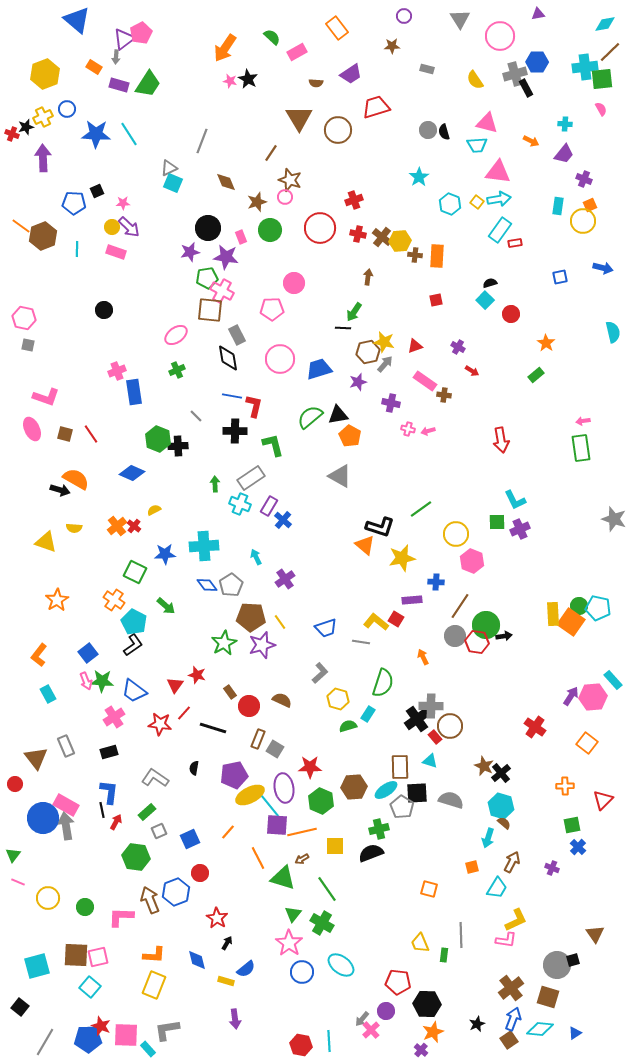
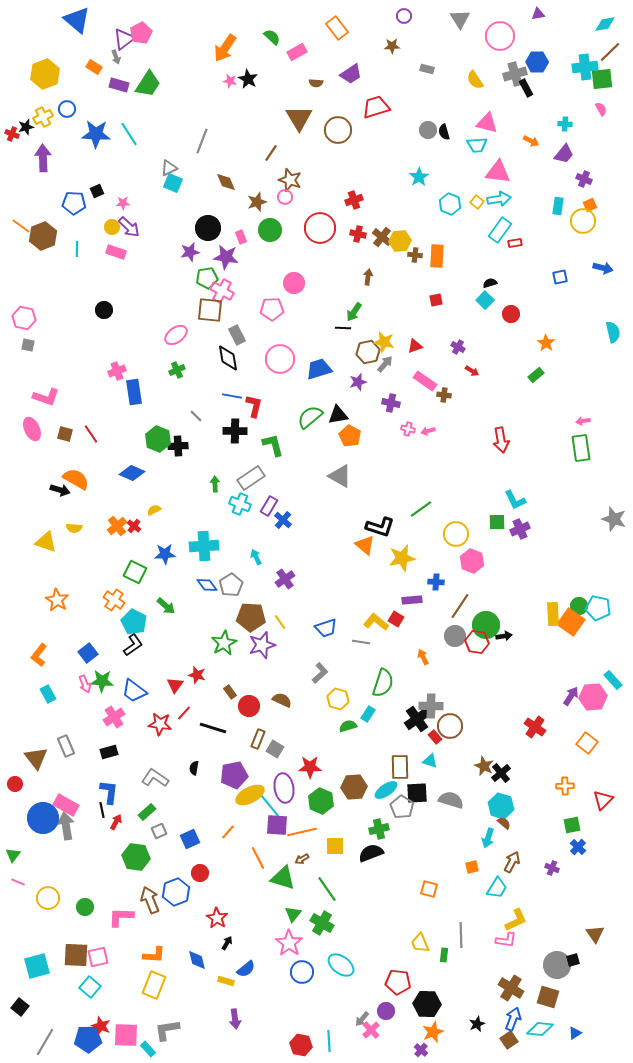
gray arrow at (116, 57): rotated 24 degrees counterclockwise
orange star at (57, 600): rotated 10 degrees counterclockwise
pink arrow at (86, 681): moved 1 px left, 3 px down
brown cross at (511, 988): rotated 20 degrees counterclockwise
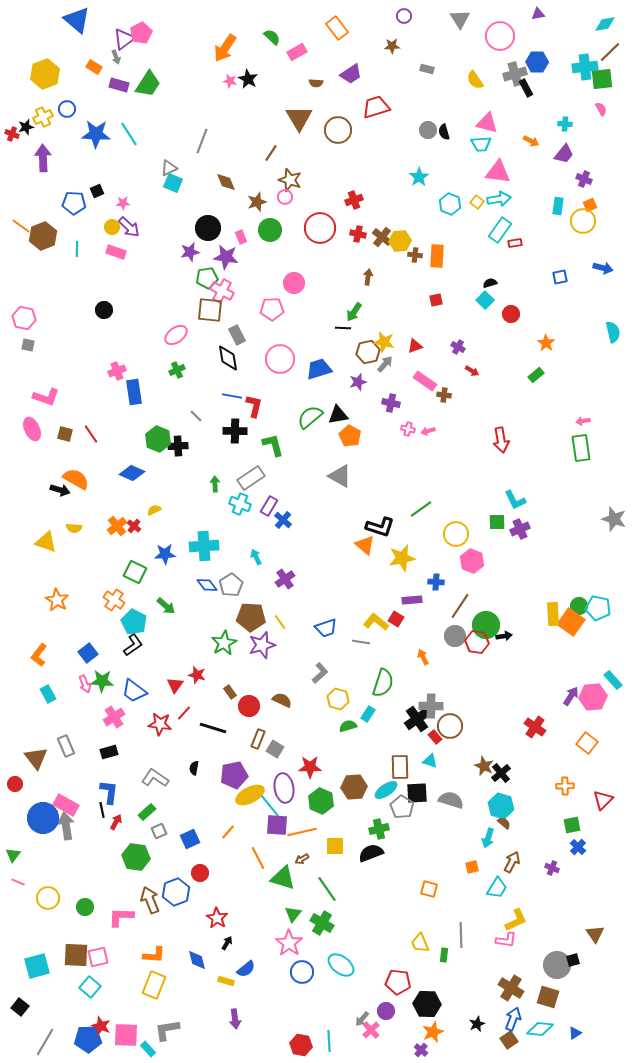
cyan trapezoid at (477, 145): moved 4 px right, 1 px up
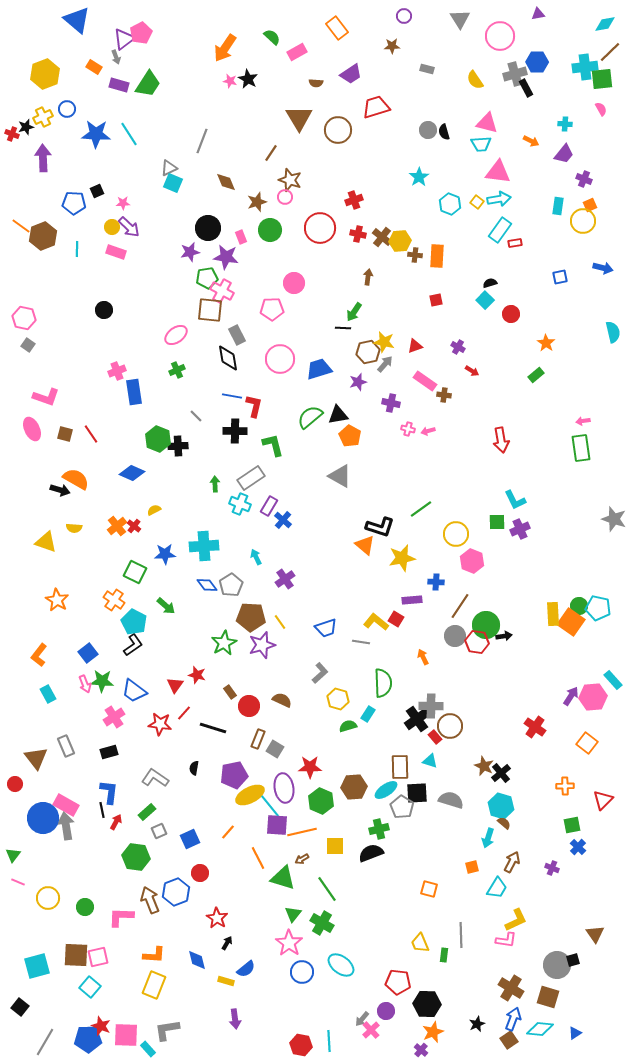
gray square at (28, 345): rotated 24 degrees clockwise
green semicircle at (383, 683): rotated 20 degrees counterclockwise
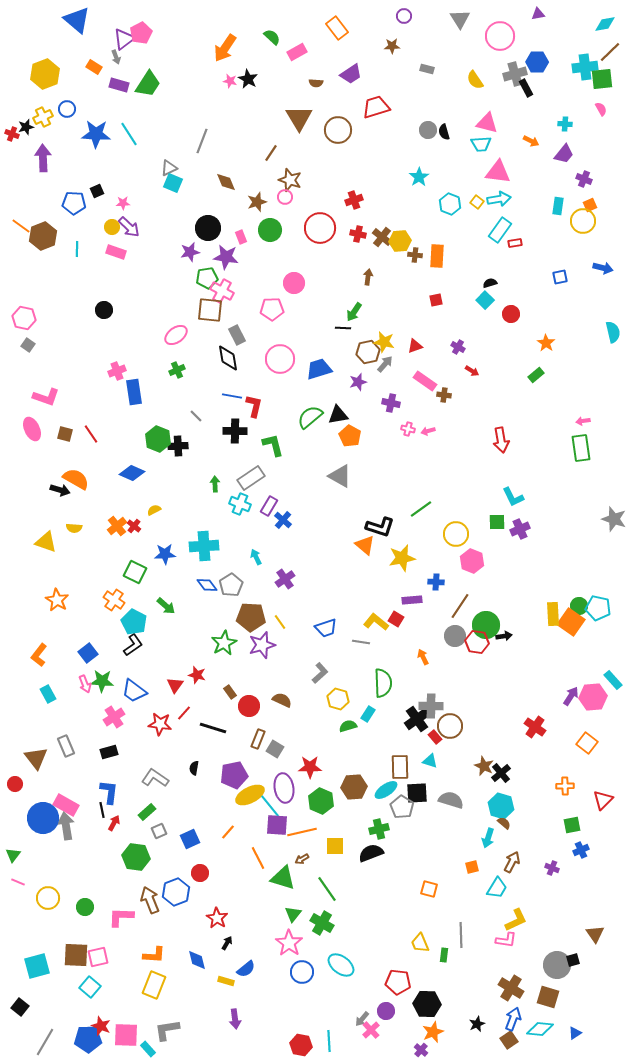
cyan L-shape at (515, 500): moved 2 px left, 3 px up
red arrow at (116, 822): moved 2 px left, 1 px down
blue cross at (578, 847): moved 3 px right, 3 px down; rotated 21 degrees clockwise
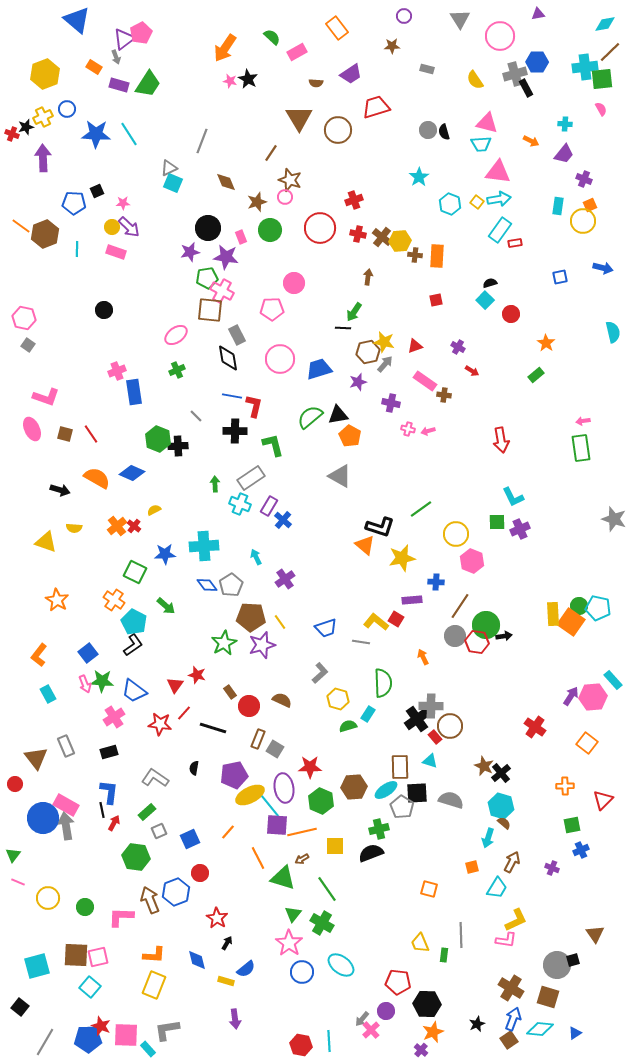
brown hexagon at (43, 236): moved 2 px right, 2 px up
orange semicircle at (76, 479): moved 21 px right, 1 px up
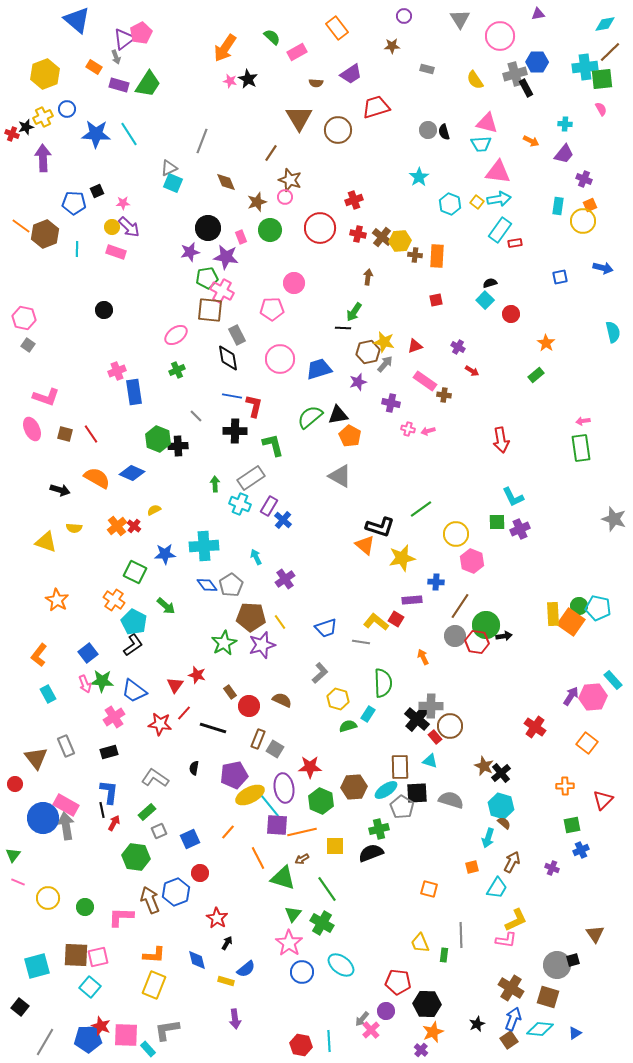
black cross at (417, 719): rotated 15 degrees counterclockwise
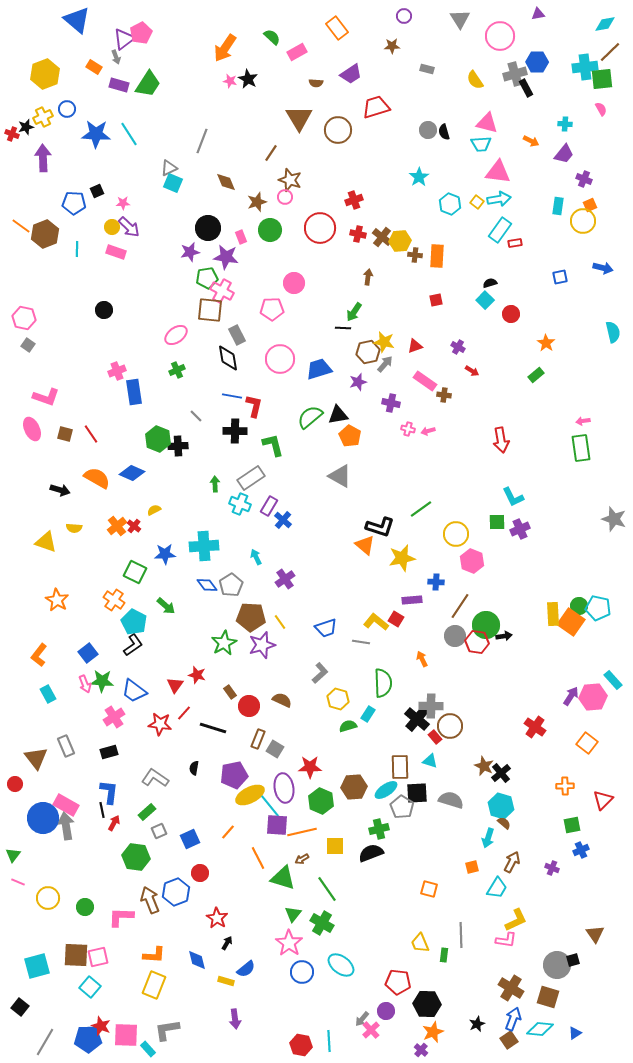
orange arrow at (423, 657): moved 1 px left, 2 px down
